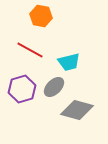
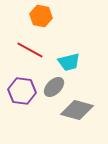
purple hexagon: moved 2 px down; rotated 24 degrees clockwise
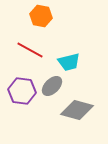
gray ellipse: moved 2 px left, 1 px up
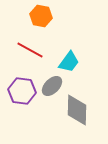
cyan trapezoid: rotated 40 degrees counterclockwise
gray diamond: rotated 76 degrees clockwise
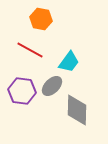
orange hexagon: moved 3 px down
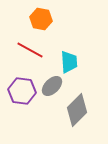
cyan trapezoid: rotated 40 degrees counterclockwise
gray diamond: rotated 44 degrees clockwise
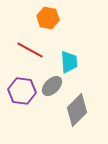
orange hexagon: moved 7 px right, 1 px up
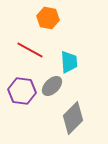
gray diamond: moved 4 px left, 8 px down
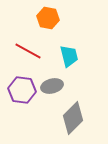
red line: moved 2 px left, 1 px down
cyan trapezoid: moved 6 px up; rotated 10 degrees counterclockwise
gray ellipse: rotated 30 degrees clockwise
purple hexagon: moved 1 px up
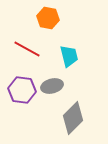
red line: moved 1 px left, 2 px up
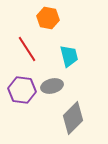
red line: rotated 28 degrees clockwise
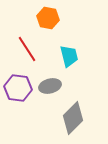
gray ellipse: moved 2 px left
purple hexagon: moved 4 px left, 2 px up
